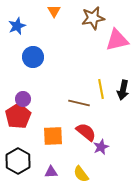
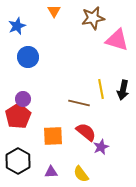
pink triangle: rotated 30 degrees clockwise
blue circle: moved 5 px left
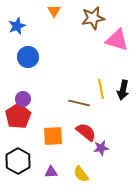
purple star: moved 1 px down; rotated 14 degrees clockwise
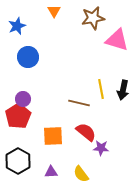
purple star: rotated 14 degrees clockwise
